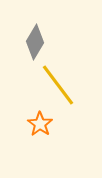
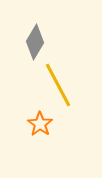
yellow line: rotated 9 degrees clockwise
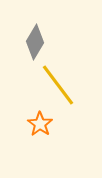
yellow line: rotated 9 degrees counterclockwise
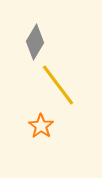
orange star: moved 1 px right, 2 px down
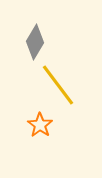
orange star: moved 1 px left, 1 px up
